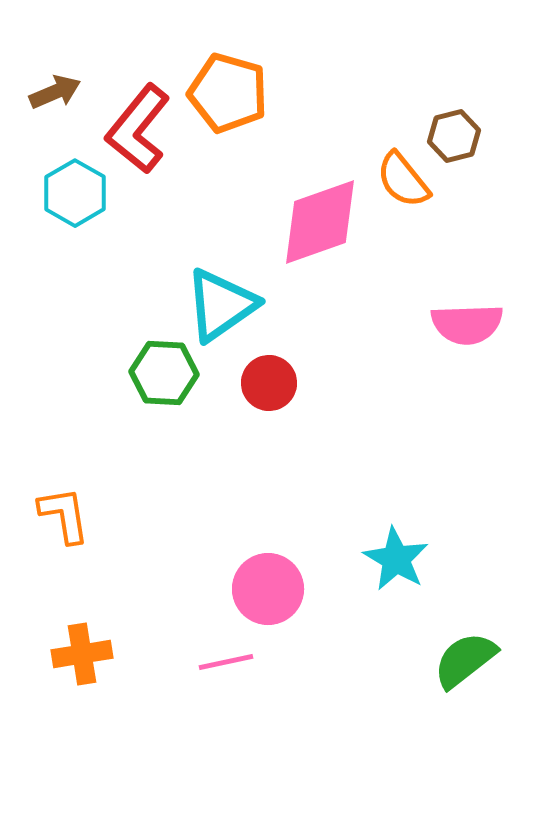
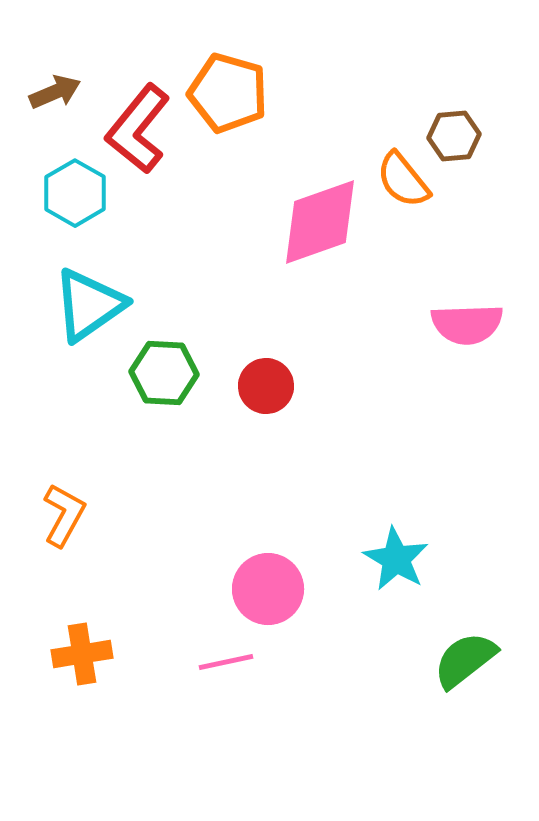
brown hexagon: rotated 9 degrees clockwise
cyan triangle: moved 132 px left
red circle: moved 3 px left, 3 px down
orange L-shape: rotated 38 degrees clockwise
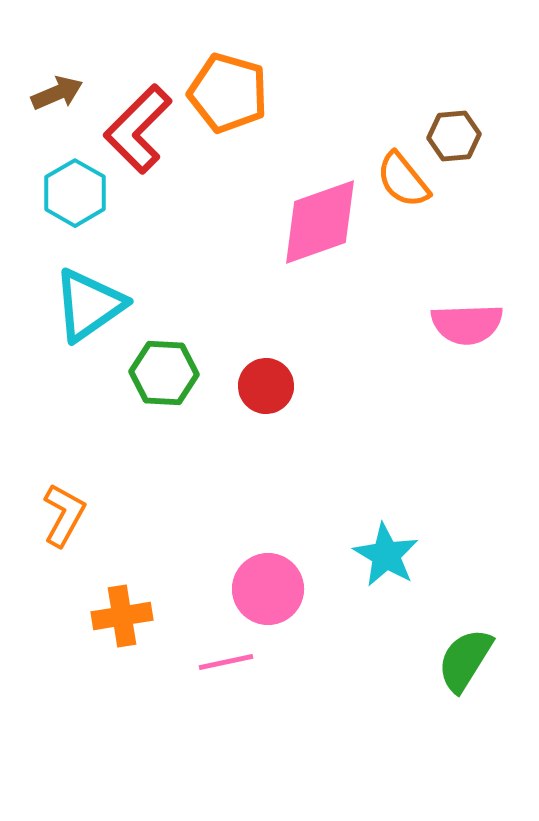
brown arrow: moved 2 px right, 1 px down
red L-shape: rotated 6 degrees clockwise
cyan star: moved 10 px left, 4 px up
orange cross: moved 40 px right, 38 px up
green semicircle: rotated 20 degrees counterclockwise
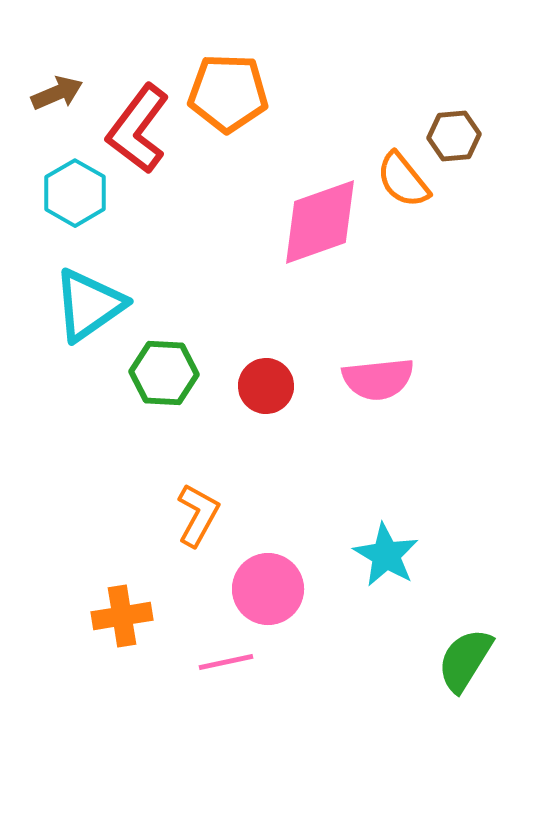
orange pentagon: rotated 14 degrees counterclockwise
red L-shape: rotated 8 degrees counterclockwise
pink semicircle: moved 89 px left, 55 px down; rotated 4 degrees counterclockwise
orange L-shape: moved 134 px right
